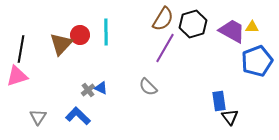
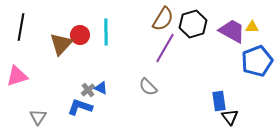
black line: moved 22 px up
blue L-shape: moved 2 px right, 9 px up; rotated 25 degrees counterclockwise
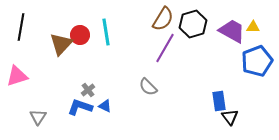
yellow triangle: moved 1 px right
cyan line: rotated 8 degrees counterclockwise
blue triangle: moved 4 px right, 18 px down
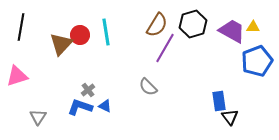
brown semicircle: moved 6 px left, 6 px down
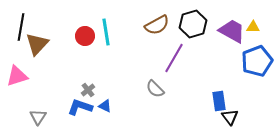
brown semicircle: rotated 30 degrees clockwise
red circle: moved 5 px right, 1 px down
brown triangle: moved 24 px left
purple line: moved 9 px right, 10 px down
gray semicircle: moved 7 px right, 2 px down
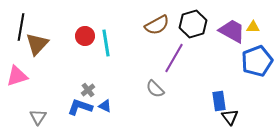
cyan line: moved 11 px down
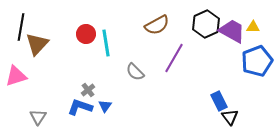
black hexagon: moved 13 px right; rotated 8 degrees counterclockwise
red circle: moved 1 px right, 2 px up
pink triangle: moved 1 px left
gray semicircle: moved 20 px left, 17 px up
blue rectangle: rotated 18 degrees counterclockwise
blue triangle: rotated 40 degrees clockwise
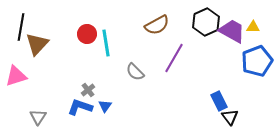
black hexagon: moved 2 px up
red circle: moved 1 px right
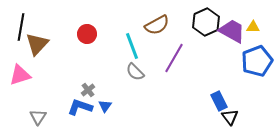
cyan line: moved 26 px right, 3 px down; rotated 12 degrees counterclockwise
pink triangle: moved 4 px right, 1 px up
